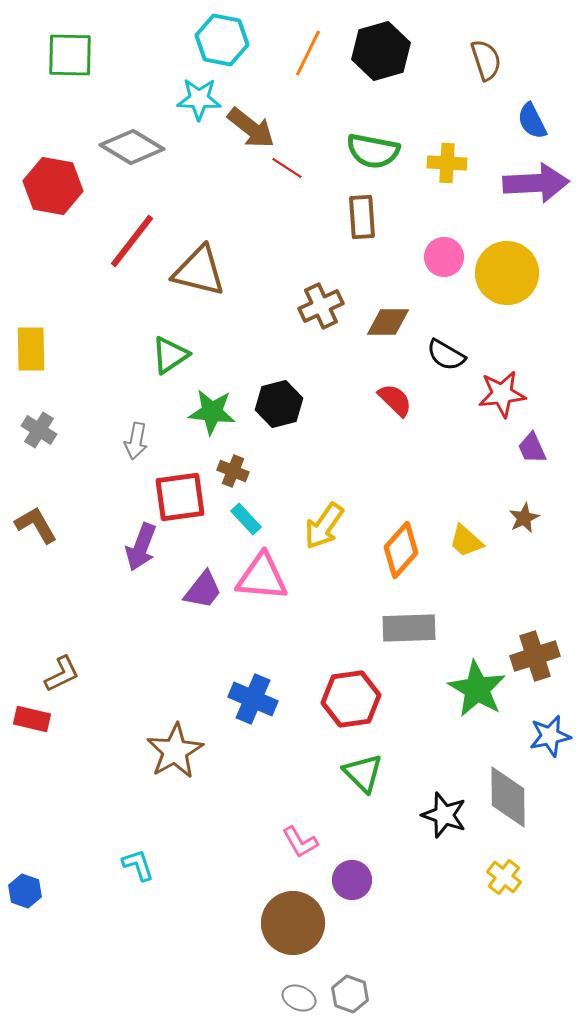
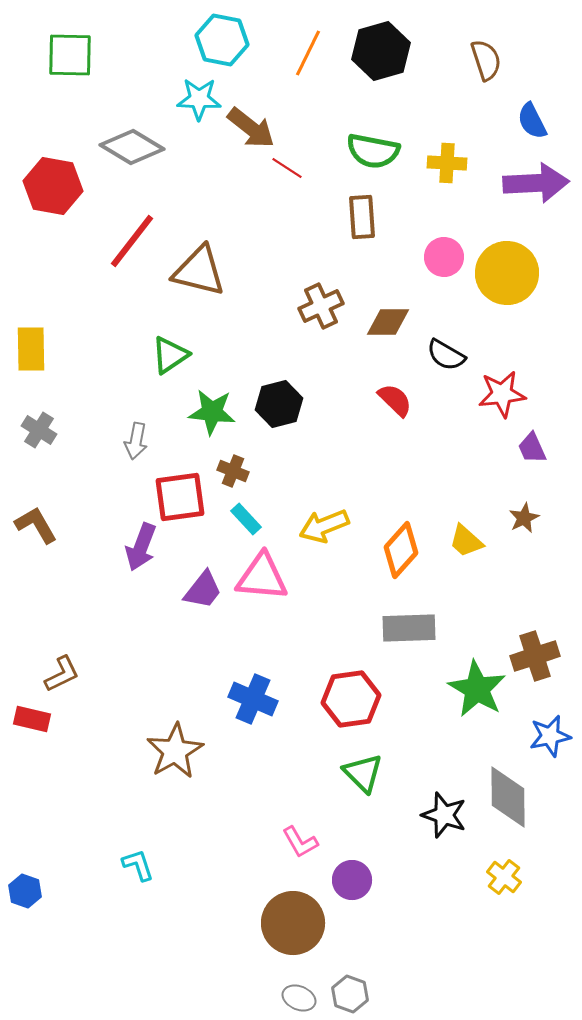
yellow arrow at (324, 526): rotated 33 degrees clockwise
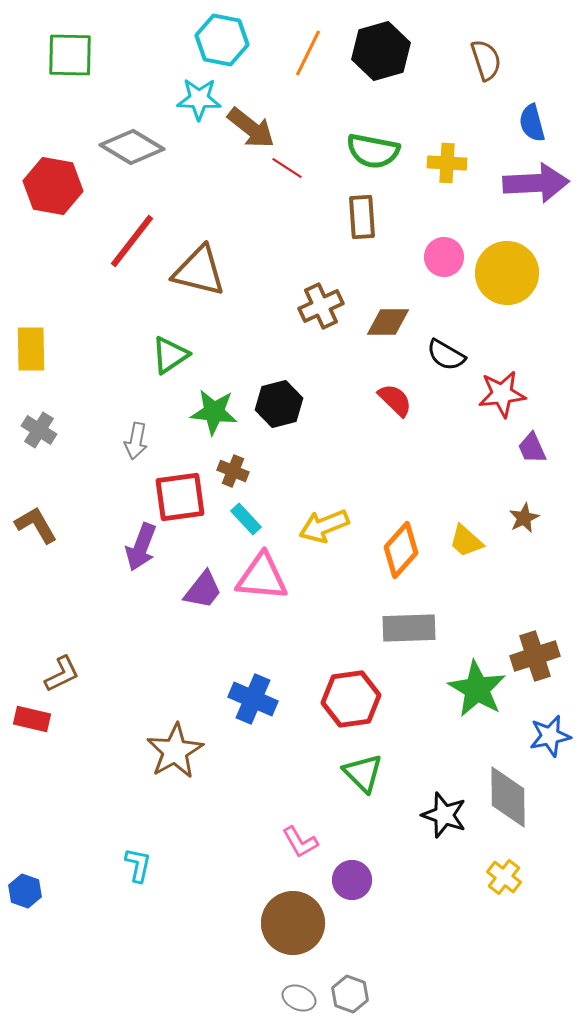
blue semicircle at (532, 121): moved 2 px down; rotated 12 degrees clockwise
green star at (212, 412): moved 2 px right
cyan L-shape at (138, 865): rotated 30 degrees clockwise
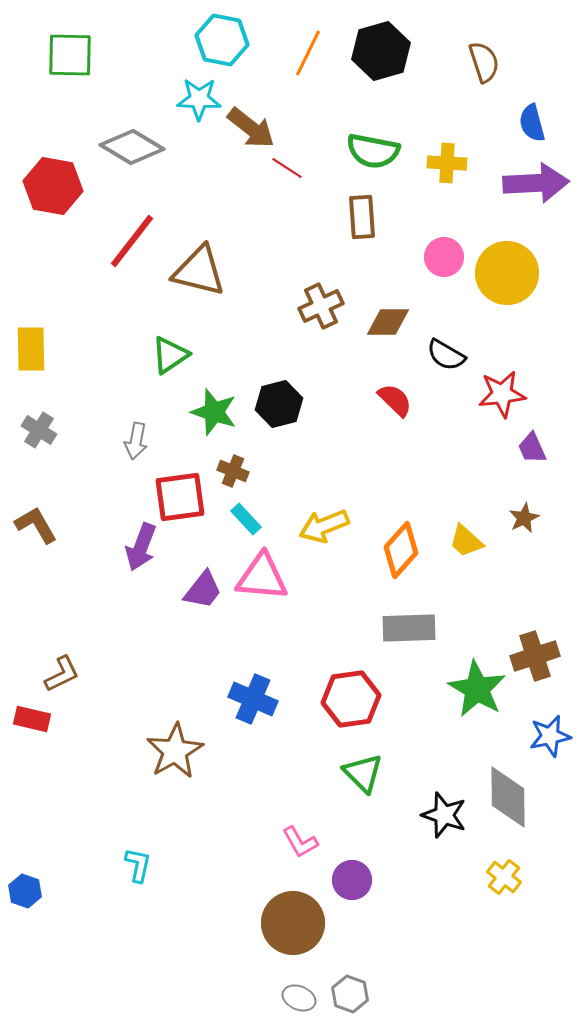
brown semicircle at (486, 60): moved 2 px left, 2 px down
green star at (214, 412): rotated 12 degrees clockwise
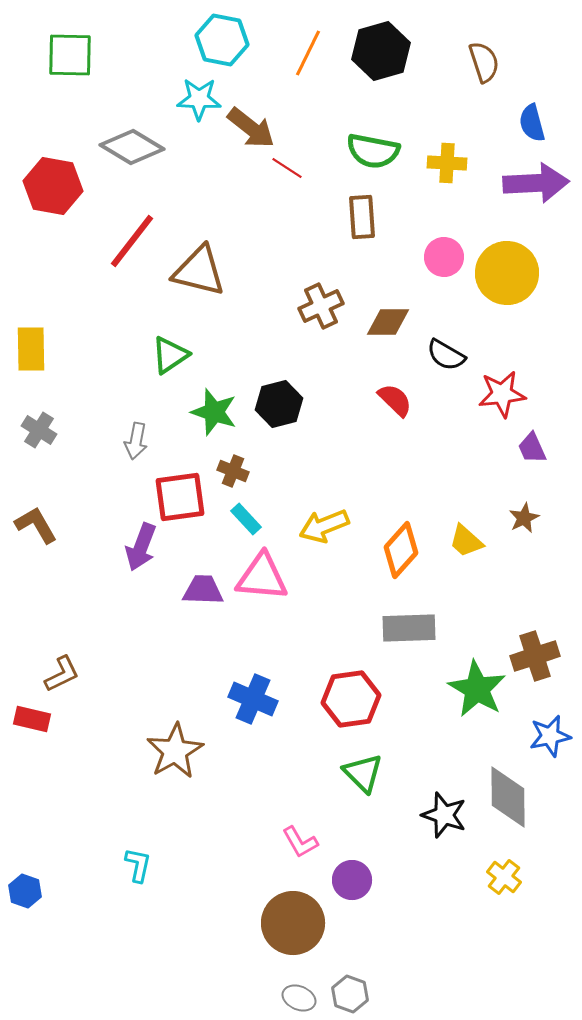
purple trapezoid at (203, 590): rotated 126 degrees counterclockwise
